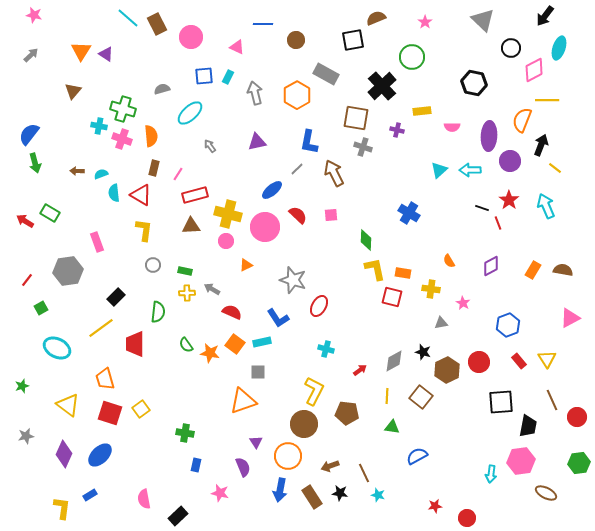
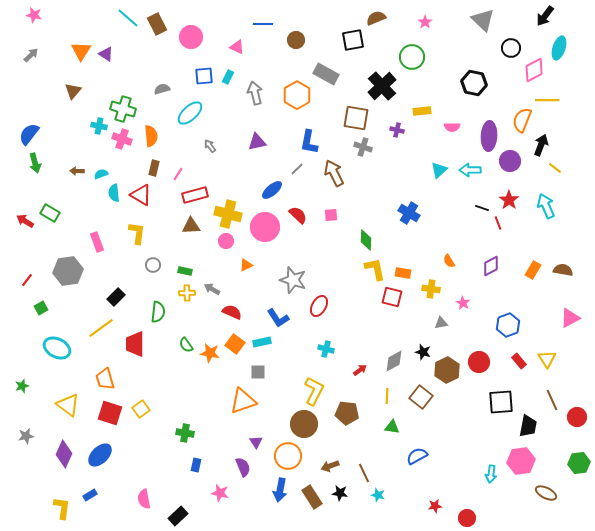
yellow L-shape at (144, 230): moved 7 px left, 3 px down
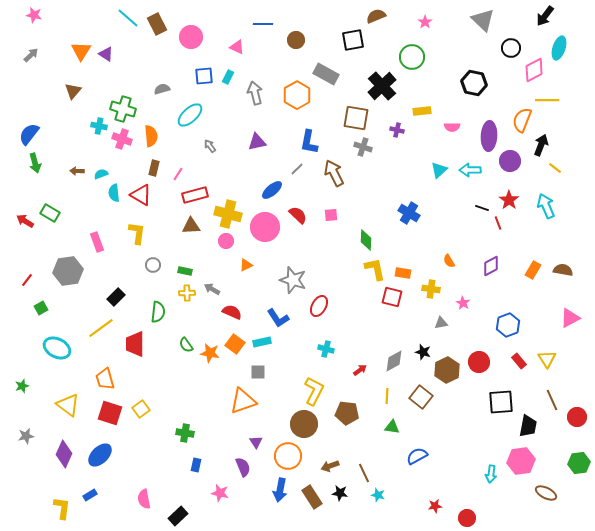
brown semicircle at (376, 18): moved 2 px up
cyan ellipse at (190, 113): moved 2 px down
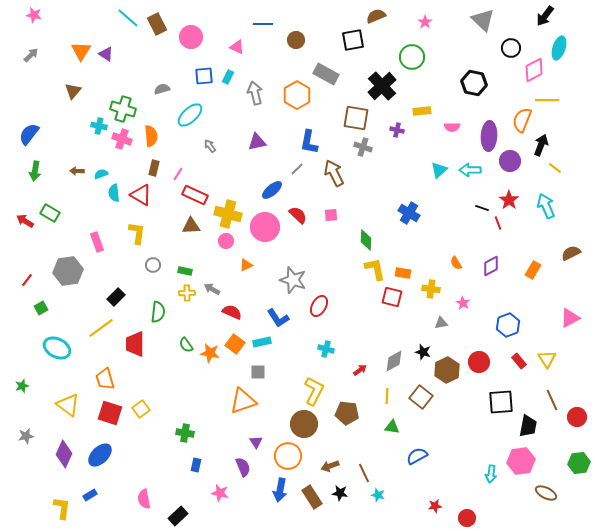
green arrow at (35, 163): moved 8 px down; rotated 24 degrees clockwise
red rectangle at (195, 195): rotated 40 degrees clockwise
orange semicircle at (449, 261): moved 7 px right, 2 px down
brown semicircle at (563, 270): moved 8 px right, 17 px up; rotated 36 degrees counterclockwise
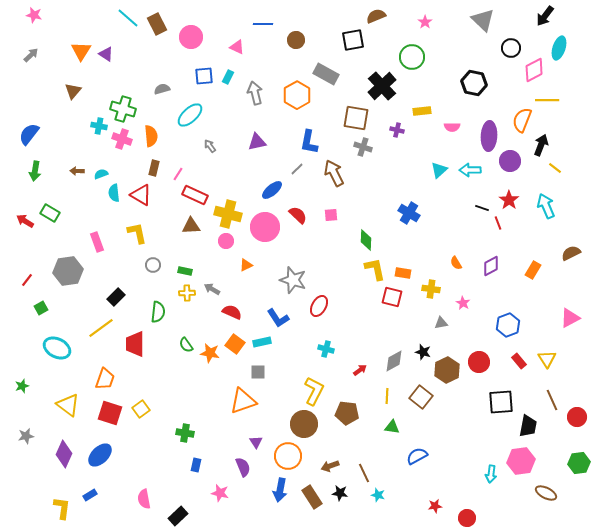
yellow L-shape at (137, 233): rotated 20 degrees counterclockwise
orange trapezoid at (105, 379): rotated 145 degrees counterclockwise
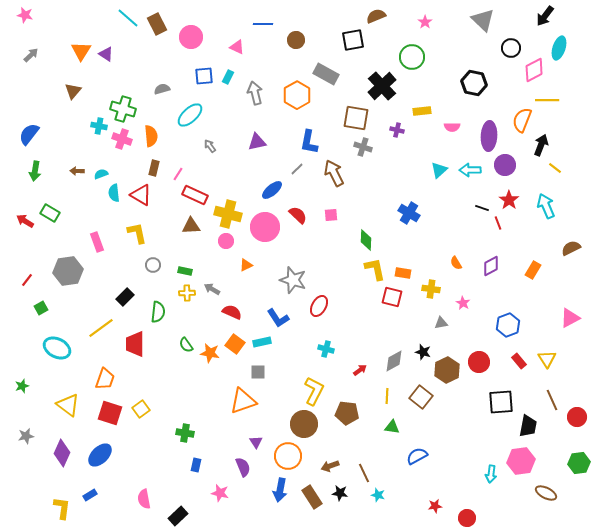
pink star at (34, 15): moved 9 px left
purple circle at (510, 161): moved 5 px left, 4 px down
brown semicircle at (571, 253): moved 5 px up
black rectangle at (116, 297): moved 9 px right
purple diamond at (64, 454): moved 2 px left, 1 px up
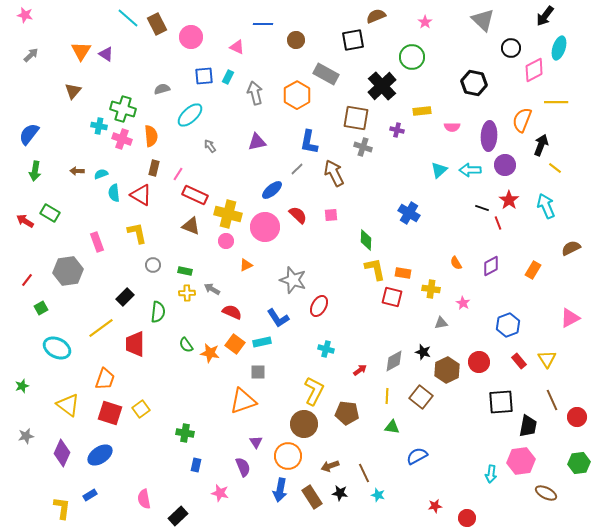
yellow line at (547, 100): moved 9 px right, 2 px down
brown triangle at (191, 226): rotated 24 degrees clockwise
blue ellipse at (100, 455): rotated 10 degrees clockwise
